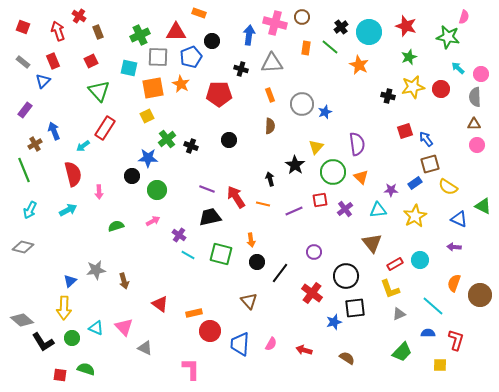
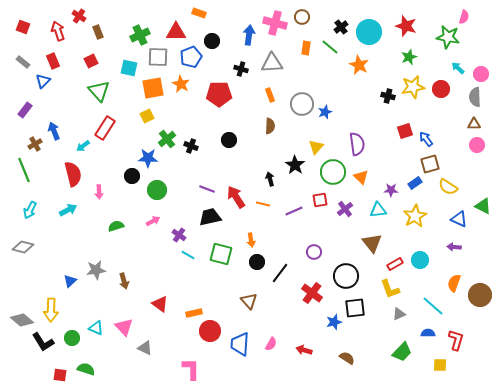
yellow arrow at (64, 308): moved 13 px left, 2 px down
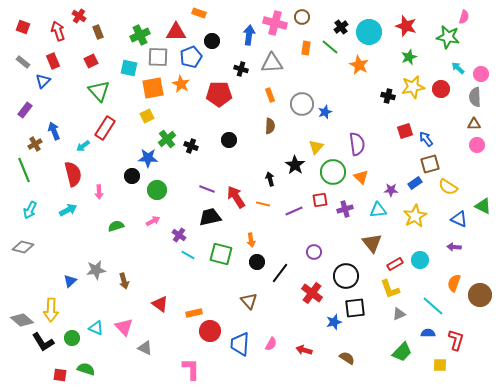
purple cross at (345, 209): rotated 21 degrees clockwise
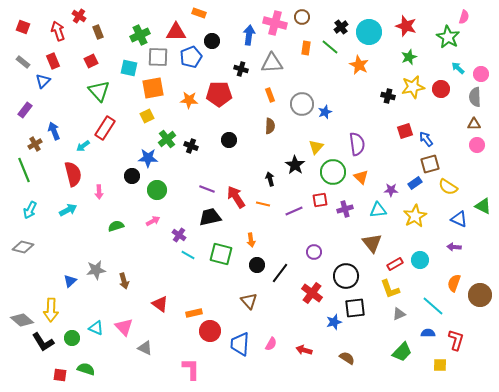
green star at (448, 37): rotated 20 degrees clockwise
orange star at (181, 84): moved 8 px right, 16 px down; rotated 24 degrees counterclockwise
black circle at (257, 262): moved 3 px down
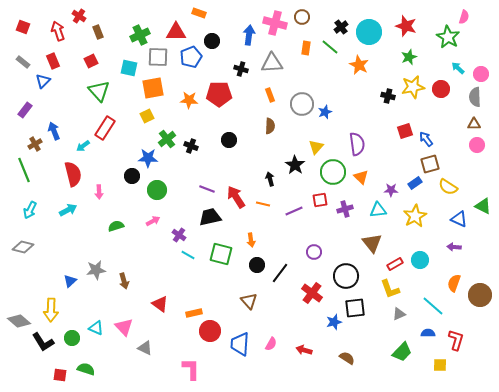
gray diamond at (22, 320): moved 3 px left, 1 px down
